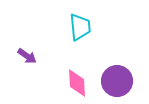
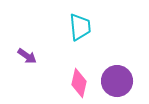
pink diamond: moved 2 px right; rotated 16 degrees clockwise
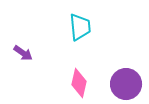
purple arrow: moved 4 px left, 3 px up
purple circle: moved 9 px right, 3 px down
